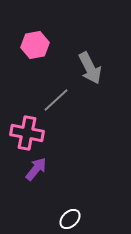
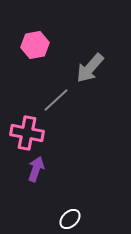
gray arrow: rotated 68 degrees clockwise
purple arrow: rotated 20 degrees counterclockwise
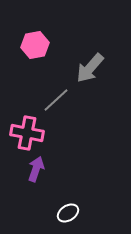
white ellipse: moved 2 px left, 6 px up; rotated 10 degrees clockwise
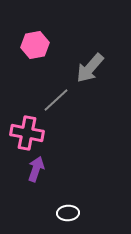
white ellipse: rotated 30 degrees clockwise
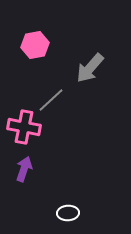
gray line: moved 5 px left
pink cross: moved 3 px left, 6 px up
purple arrow: moved 12 px left
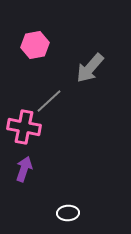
gray line: moved 2 px left, 1 px down
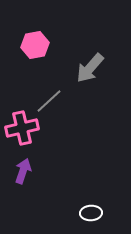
pink cross: moved 2 px left, 1 px down; rotated 24 degrees counterclockwise
purple arrow: moved 1 px left, 2 px down
white ellipse: moved 23 px right
